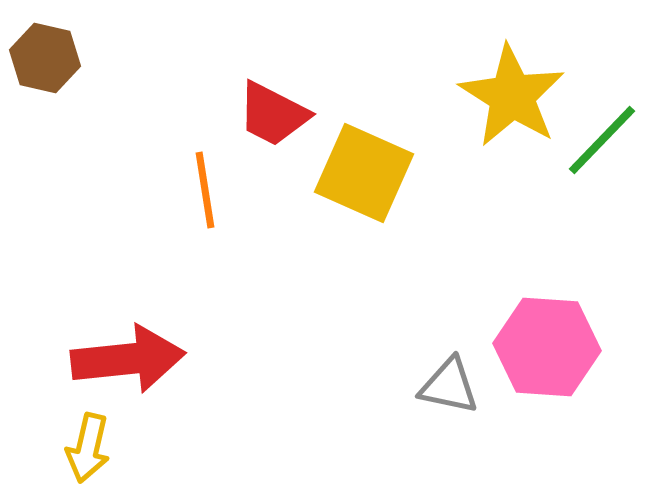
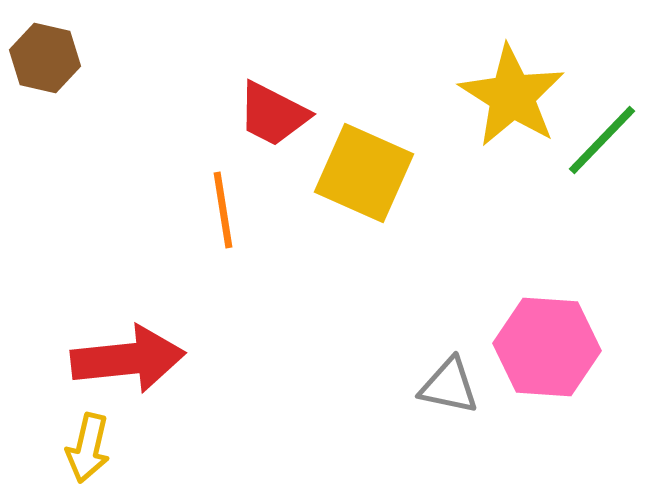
orange line: moved 18 px right, 20 px down
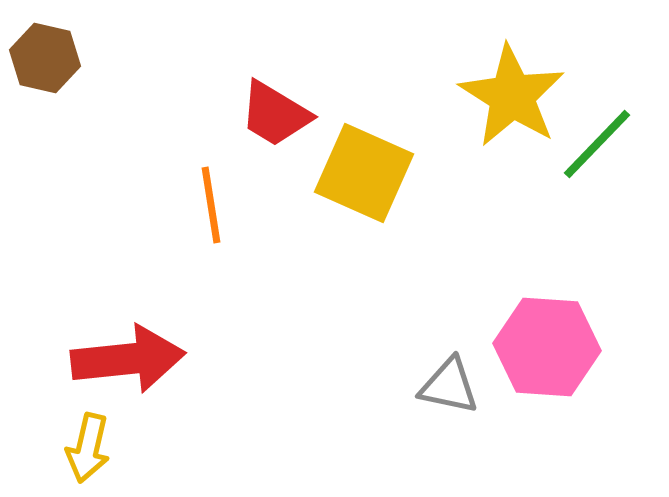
red trapezoid: moved 2 px right; rotated 4 degrees clockwise
green line: moved 5 px left, 4 px down
orange line: moved 12 px left, 5 px up
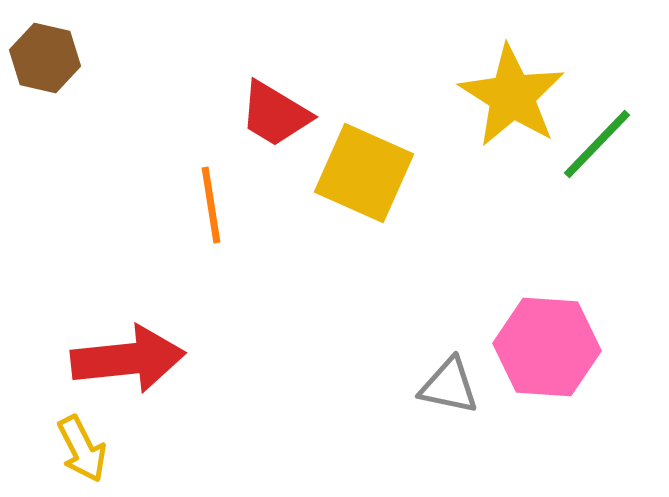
yellow arrow: moved 6 px left, 1 px down; rotated 40 degrees counterclockwise
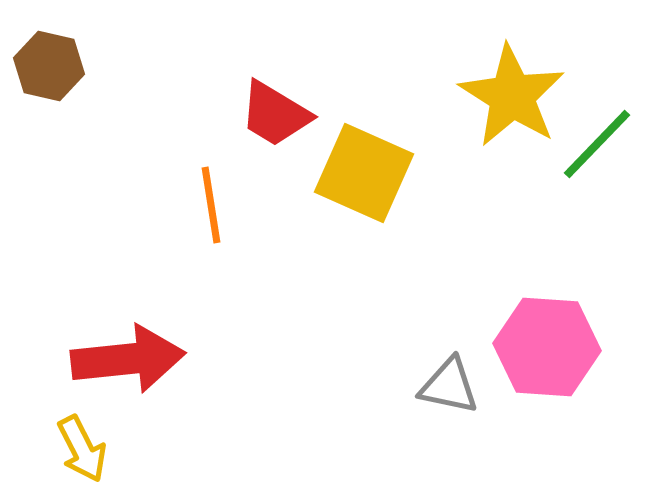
brown hexagon: moved 4 px right, 8 px down
